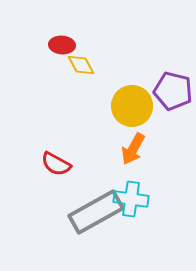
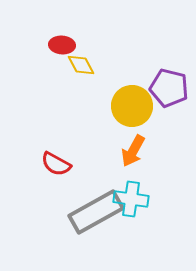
purple pentagon: moved 4 px left, 3 px up
orange arrow: moved 2 px down
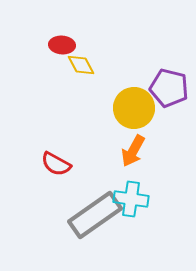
yellow circle: moved 2 px right, 2 px down
gray rectangle: moved 1 px left, 3 px down; rotated 6 degrees counterclockwise
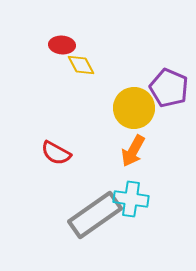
purple pentagon: rotated 9 degrees clockwise
red semicircle: moved 11 px up
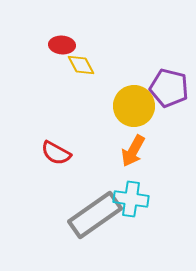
purple pentagon: rotated 9 degrees counterclockwise
yellow circle: moved 2 px up
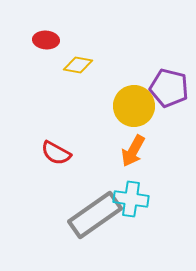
red ellipse: moved 16 px left, 5 px up
yellow diamond: moved 3 px left; rotated 52 degrees counterclockwise
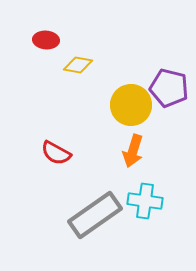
yellow circle: moved 3 px left, 1 px up
orange arrow: rotated 12 degrees counterclockwise
cyan cross: moved 14 px right, 2 px down
